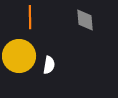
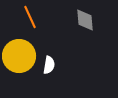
orange line: rotated 25 degrees counterclockwise
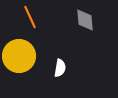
white semicircle: moved 11 px right, 3 px down
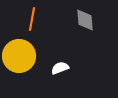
orange line: moved 2 px right, 2 px down; rotated 35 degrees clockwise
white semicircle: rotated 120 degrees counterclockwise
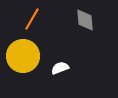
orange line: rotated 20 degrees clockwise
yellow circle: moved 4 px right
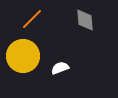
orange line: rotated 15 degrees clockwise
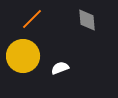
gray diamond: moved 2 px right
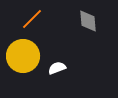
gray diamond: moved 1 px right, 1 px down
white semicircle: moved 3 px left
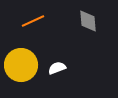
orange line: moved 1 px right, 2 px down; rotated 20 degrees clockwise
yellow circle: moved 2 px left, 9 px down
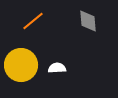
orange line: rotated 15 degrees counterclockwise
white semicircle: rotated 18 degrees clockwise
